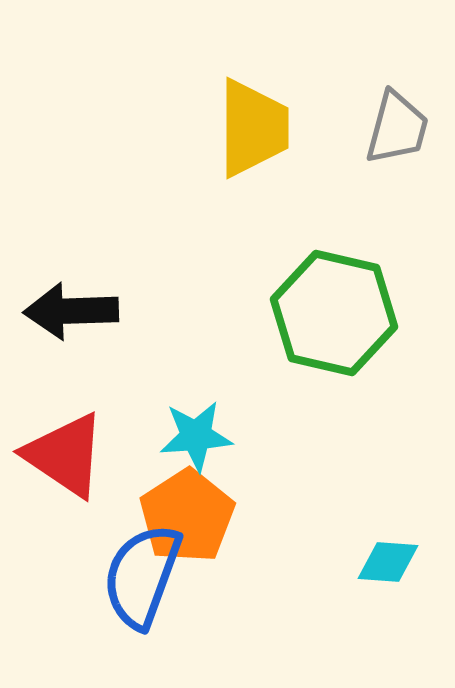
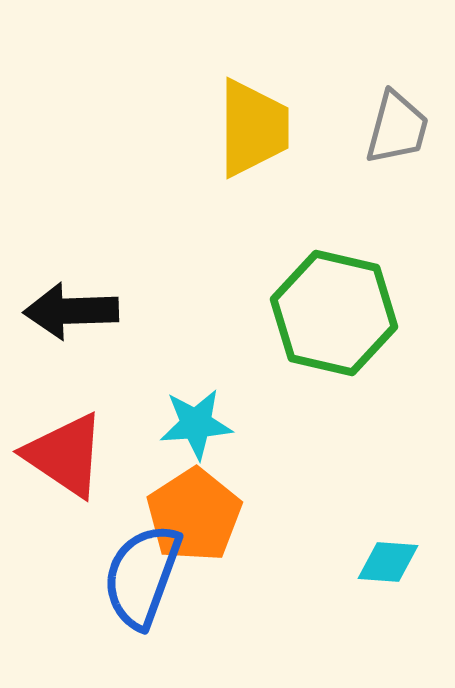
cyan star: moved 12 px up
orange pentagon: moved 7 px right, 1 px up
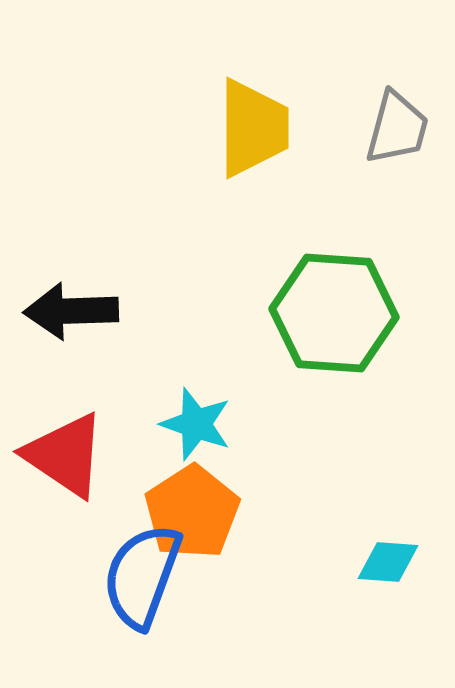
green hexagon: rotated 9 degrees counterclockwise
cyan star: rotated 24 degrees clockwise
orange pentagon: moved 2 px left, 3 px up
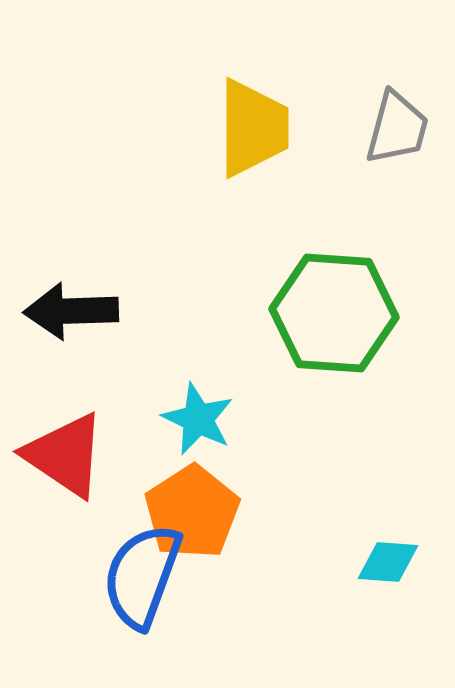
cyan star: moved 2 px right, 5 px up; rotated 6 degrees clockwise
